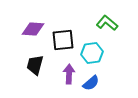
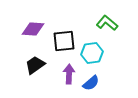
black square: moved 1 px right, 1 px down
black trapezoid: rotated 40 degrees clockwise
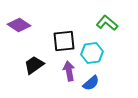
purple diamond: moved 14 px left, 4 px up; rotated 30 degrees clockwise
black trapezoid: moved 1 px left
purple arrow: moved 3 px up; rotated 12 degrees counterclockwise
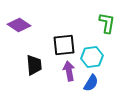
green L-shape: rotated 60 degrees clockwise
black square: moved 4 px down
cyan hexagon: moved 4 px down
black trapezoid: rotated 120 degrees clockwise
blue semicircle: rotated 18 degrees counterclockwise
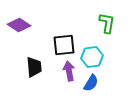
black trapezoid: moved 2 px down
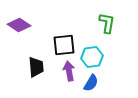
black trapezoid: moved 2 px right
